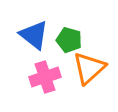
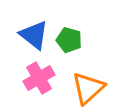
orange triangle: moved 1 px left, 20 px down
pink cross: moved 6 px left, 1 px down; rotated 12 degrees counterclockwise
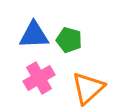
blue triangle: rotated 40 degrees counterclockwise
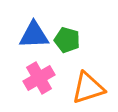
green pentagon: moved 2 px left
orange triangle: rotated 24 degrees clockwise
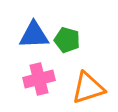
pink cross: moved 1 px down; rotated 16 degrees clockwise
